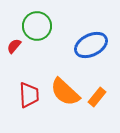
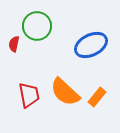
red semicircle: moved 2 px up; rotated 28 degrees counterclockwise
red trapezoid: rotated 8 degrees counterclockwise
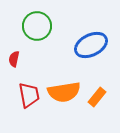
red semicircle: moved 15 px down
orange semicircle: moved 1 px left; rotated 52 degrees counterclockwise
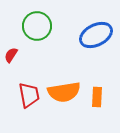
blue ellipse: moved 5 px right, 10 px up
red semicircle: moved 3 px left, 4 px up; rotated 21 degrees clockwise
orange rectangle: rotated 36 degrees counterclockwise
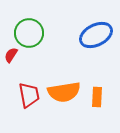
green circle: moved 8 px left, 7 px down
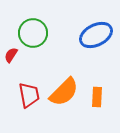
green circle: moved 4 px right
orange semicircle: rotated 36 degrees counterclockwise
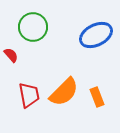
green circle: moved 6 px up
red semicircle: rotated 105 degrees clockwise
orange rectangle: rotated 24 degrees counterclockwise
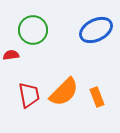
green circle: moved 3 px down
blue ellipse: moved 5 px up
red semicircle: rotated 56 degrees counterclockwise
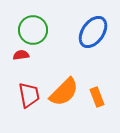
blue ellipse: moved 3 px left, 2 px down; rotated 28 degrees counterclockwise
red semicircle: moved 10 px right
